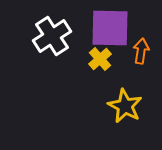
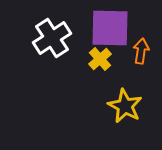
white cross: moved 2 px down
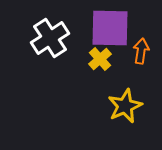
white cross: moved 2 px left
yellow star: rotated 20 degrees clockwise
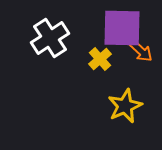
purple square: moved 12 px right
orange arrow: rotated 125 degrees clockwise
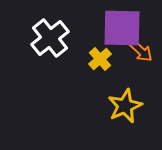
white cross: rotated 6 degrees counterclockwise
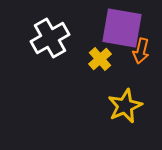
purple square: rotated 9 degrees clockwise
white cross: rotated 9 degrees clockwise
orange arrow: rotated 60 degrees clockwise
